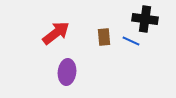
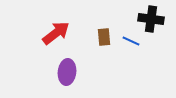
black cross: moved 6 px right
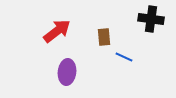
red arrow: moved 1 px right, 2 px up
blue line: moved 7 px left, 16 px down
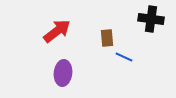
brown rectangle: moved 3 px right, 1 px down
purple ellipse: moved 4 px left, 1 px down
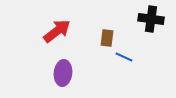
brown rectangle: rotated 12 degrees clockwise
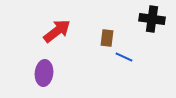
black cross: moved 1 px right
purple ellipse: moved 19 px left
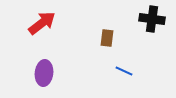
red arrow: moved 15 px left, 8 px up
blue line: moved 14 px down
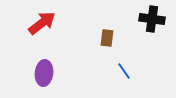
blue line: rotated 30 degrees clockwise
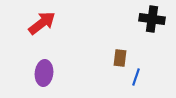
brown rectangle: moved 13 px right, 20 px down
blue line: moved 12 px right, 6 px down; rotated 54 degrees clockwise
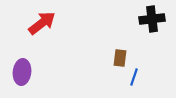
black cross: rotated 15 degrees counterclockwise
purple ellipse: moved 22 px left, 1 px up
blue line: moved 2 px left
